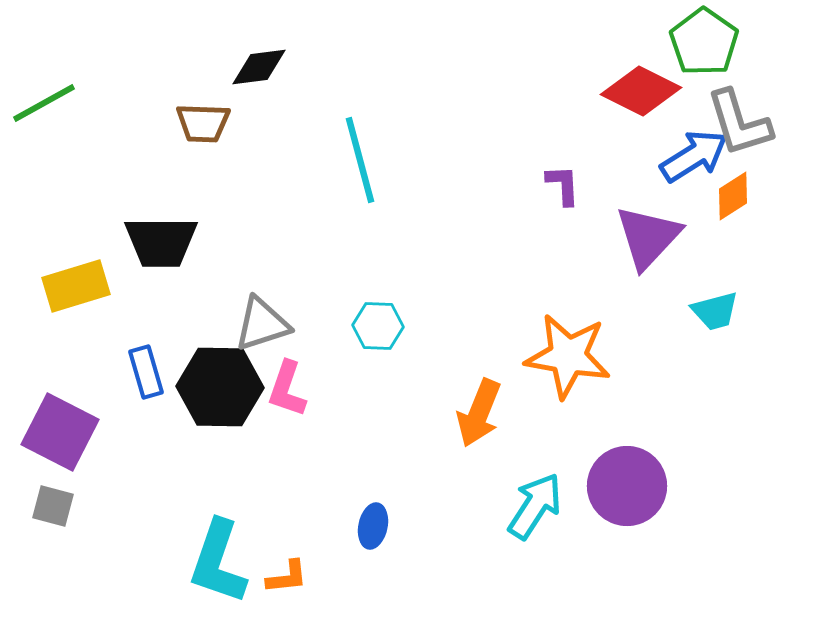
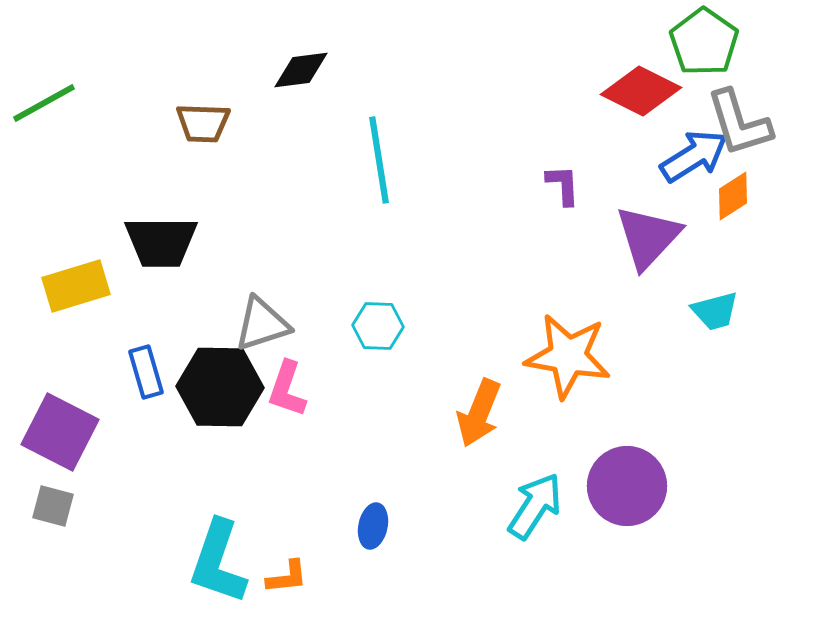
black diamond: moved 42 px right, 3 px down
cyan line: moved 19 px right; rotated 6 degrees clockwise
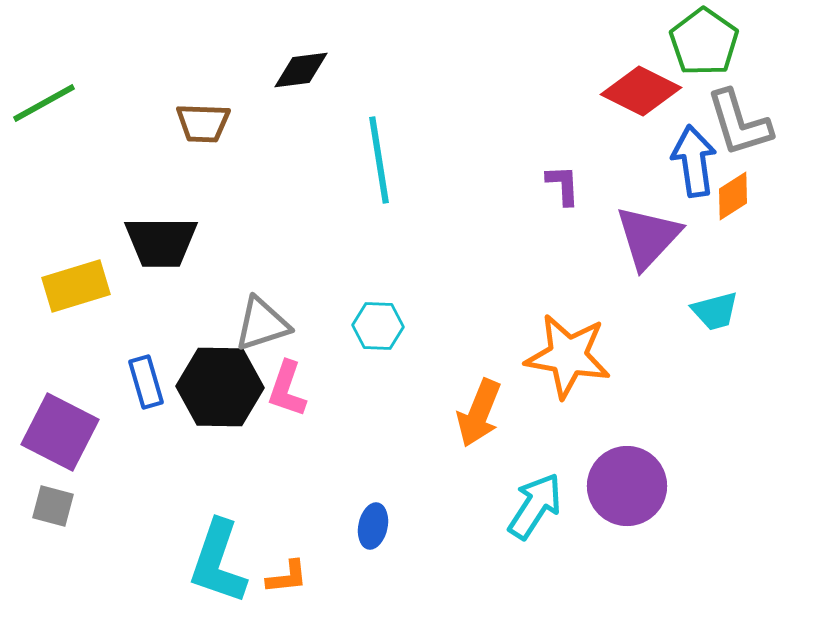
blue arrow: moved 5 px down; rotated 66 degrees counterclockwise
blue rectangle: moved 10 px down
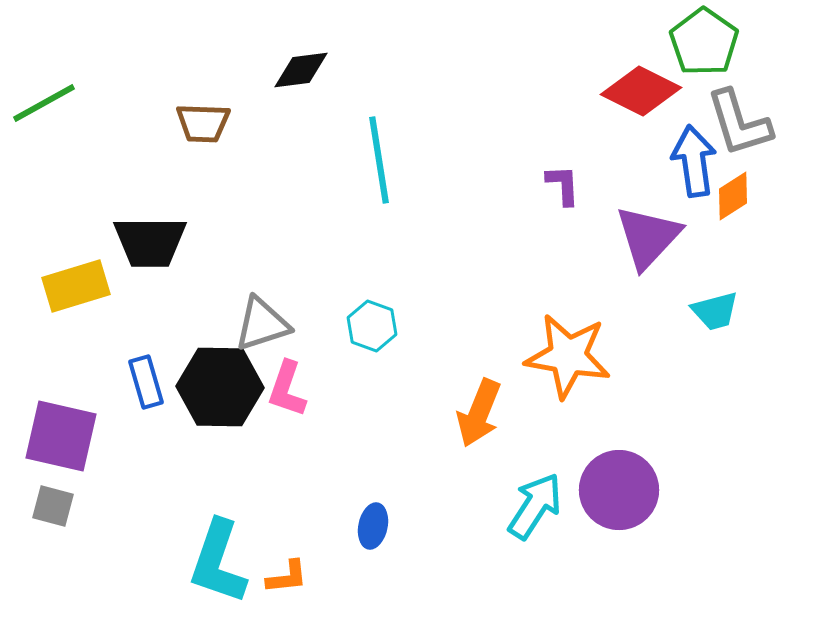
black trapezoid: moved 11 px left
cyan hexagon: moved 6 px left; rotated 18 degrees clockwise
purple square: moved 1 px right, 4 px down; rotated 14 degrees counterclockwise
purple circle: moved 8 px left, 4 px down
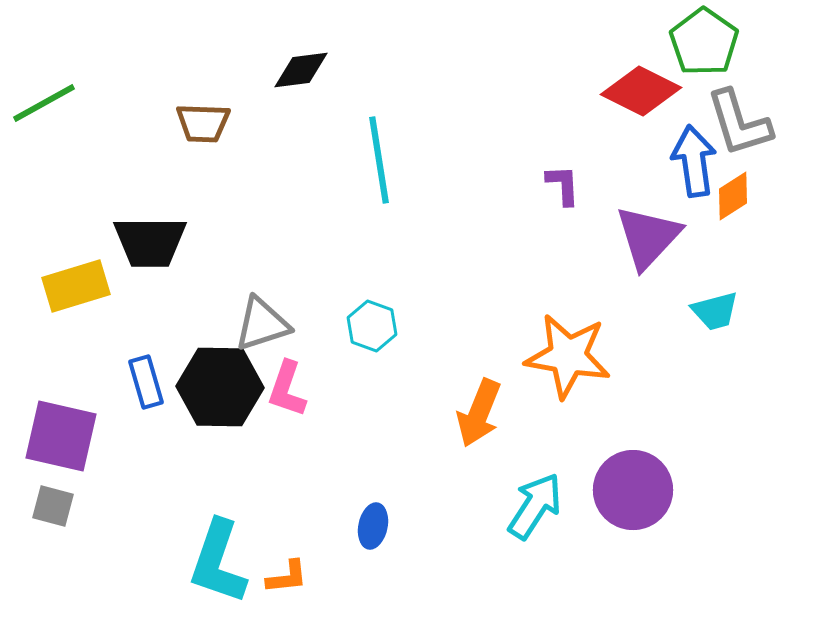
purple circle: moved 14 px right
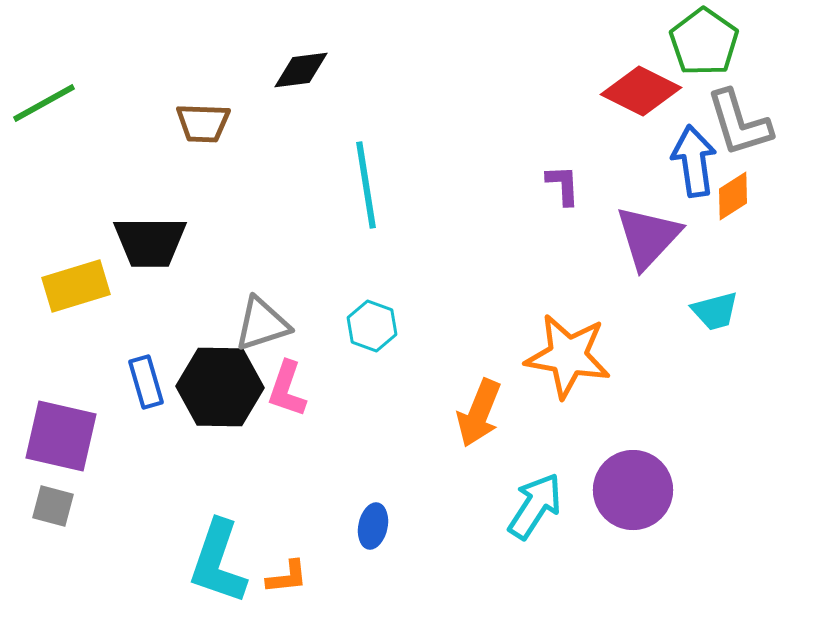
cyan line: moved 13 px left, 25 px down
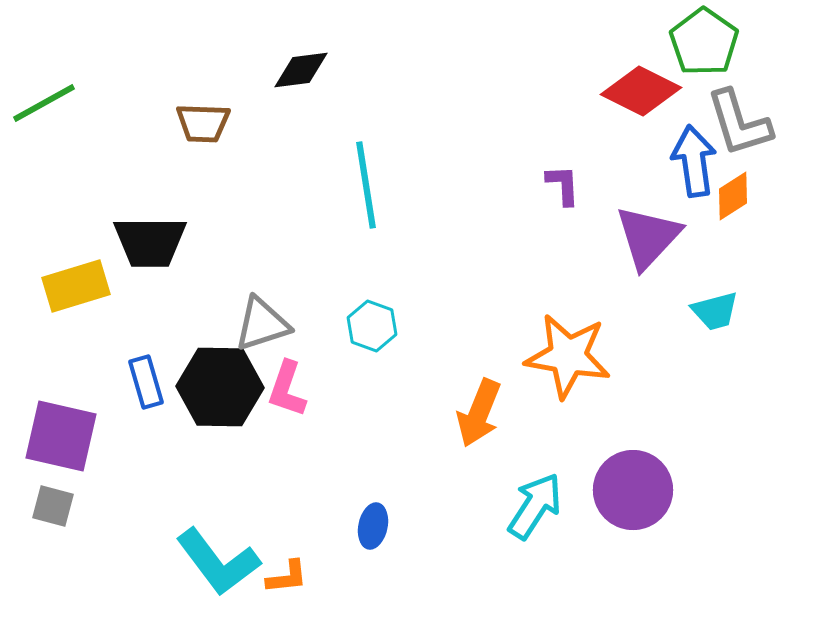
cyan L-shape: rotated 56 degrees counterclockwise
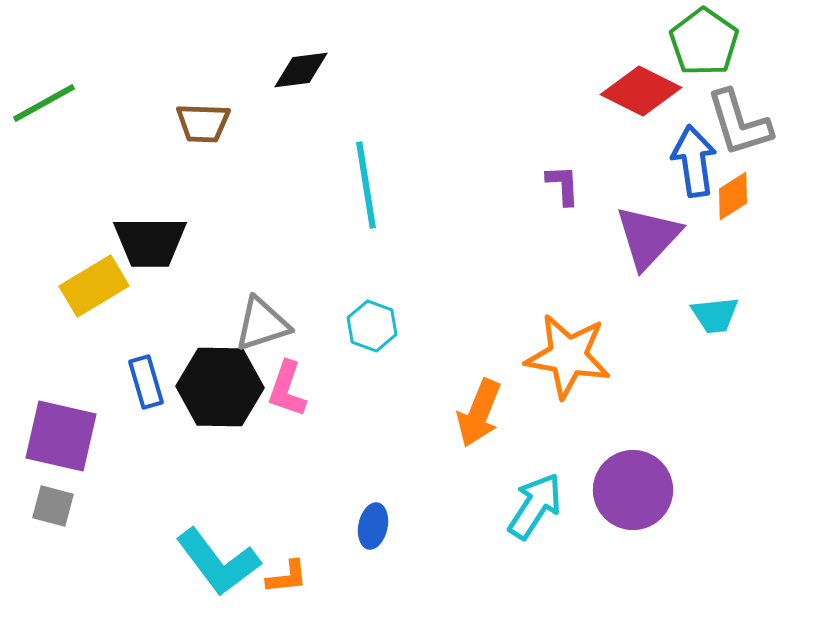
yellow rectangle: moved 18 px right; rotated 14 degrees counterclockwise
cyan trapezoid: moved 4 px down; rotated 9 degrees clockwise
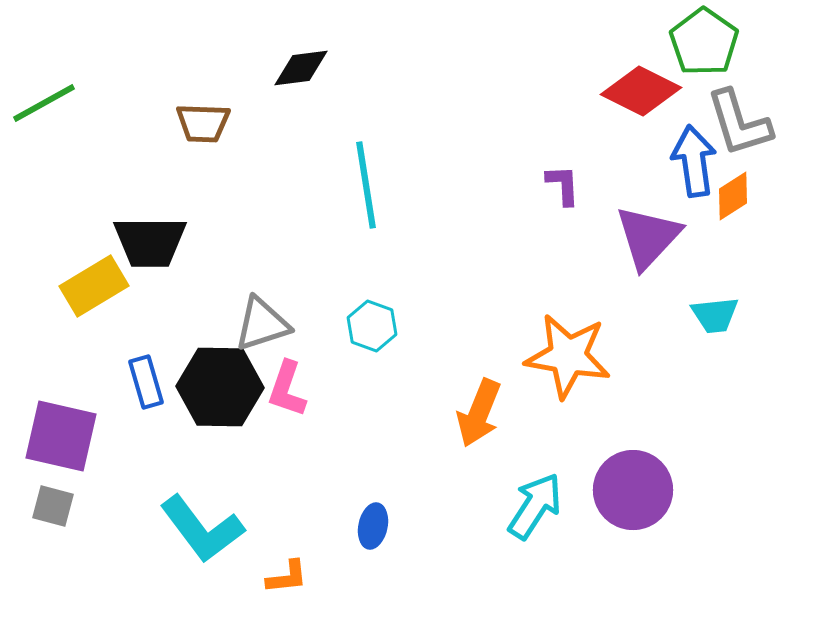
black diamond: moved 2 px up
cyan L-shape: moved 16 px left, 33 px up
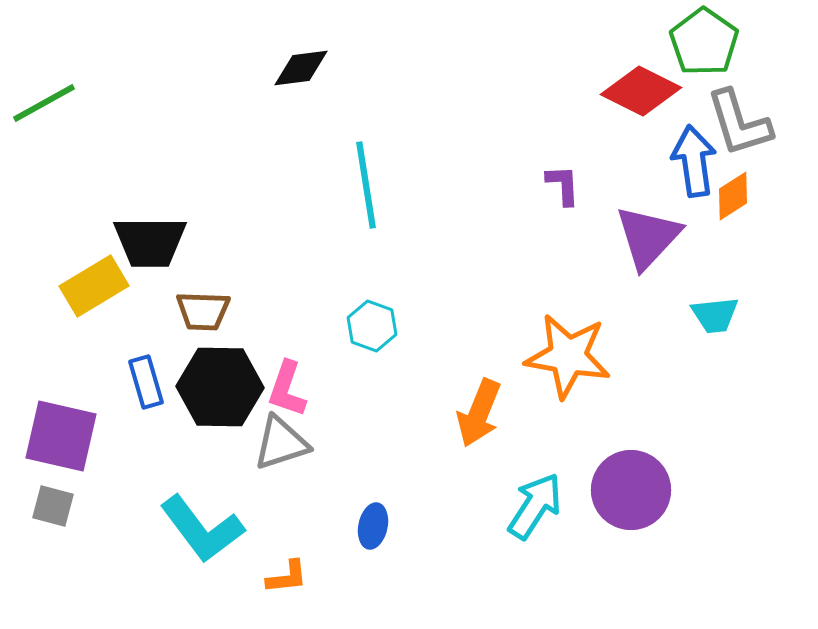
brown trapezoid: moved 188 px down
gray triangle: moved 19 px right, 119 px down
purple circle: moved 2 px left
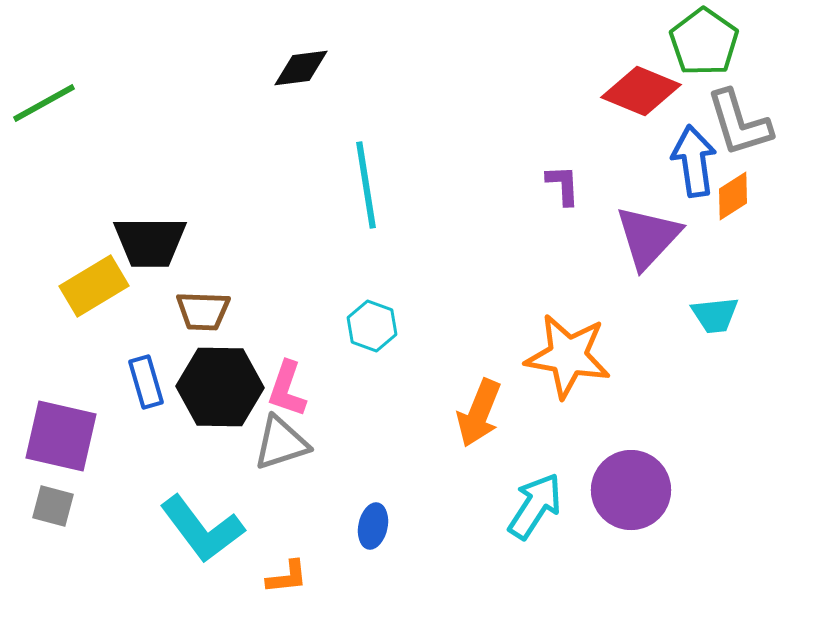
red diamond: rotated 4 degrees counterclockwise
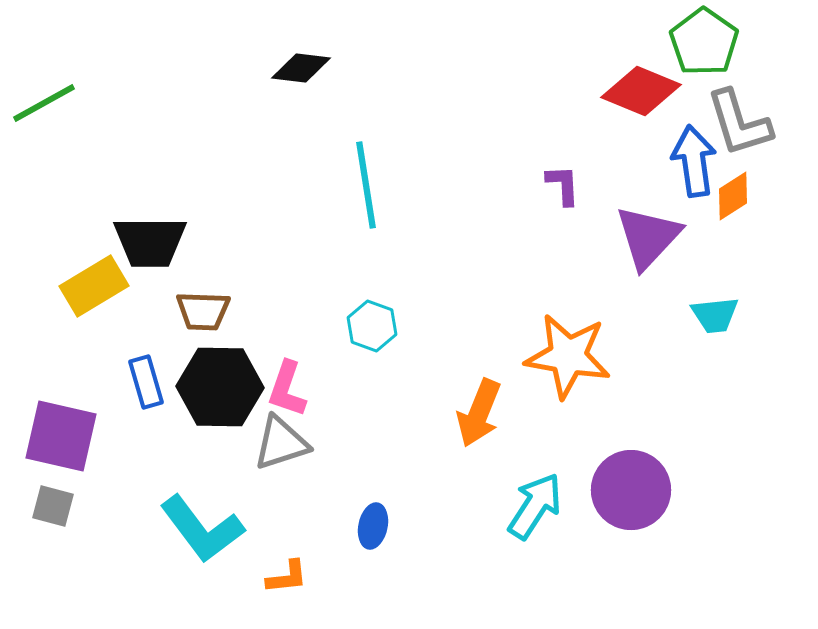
black diamond: rotated 14 degrees clockwise
